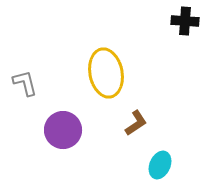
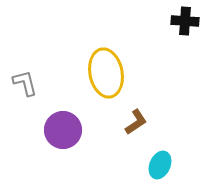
brown L-shape: moved 1 px up
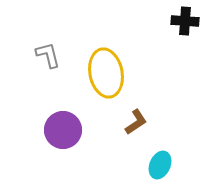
gray L-shape: moved 23 px right, 28 px up
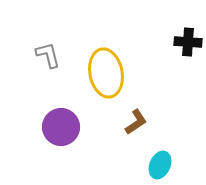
black cross: moved 3 px right, 21 px down
purple circle: moved 2 px left, 3 px up
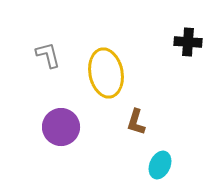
brown L-shape: rotated 140 degrees clockwise
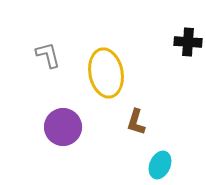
purple circle: moved 2 px right
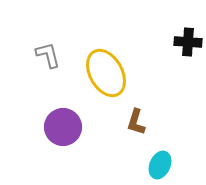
yellow ellipse: rotated 18 degrees counterclockwise
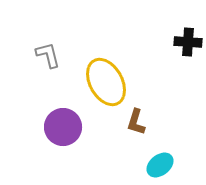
yellow ellipse: moved 9 px down
cyan ellipse: rotated 28 degrees clockwise
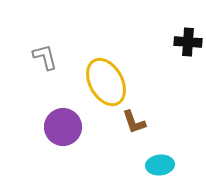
gray L-shape: moved 3 px left, 2 px down
brown L-shape: moved 2 px left; rotated 36 degrees counterclockwise
cyan ellipse: rotated 32 degrees clockwise
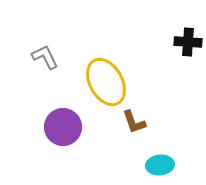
gray L-shape: rotated 12 degrees counterclockwise
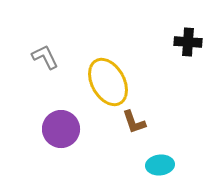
yellow ellipse: moved 2 px right
purple circle: moved 2 px left, 2 px down
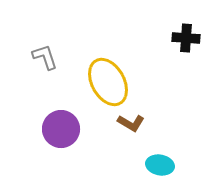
black cross: moved 2 px left, 4 px up
gray L-shape: rotated 8 degrees clockwise
brown L-shape: moved 3 px left, 1 px down; rotated 40 degrees counterclockwise
cyan ellipse: rotated 16 degrees clockwise
